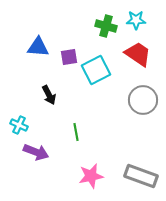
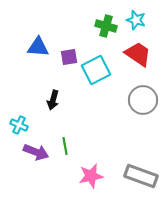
cyan star: rotated 18 degrees clockwise
black arrow: moved 4 px right, 5 px down; rotated 42 degrees clockwise
green line: moved 11 px left, 14 px down
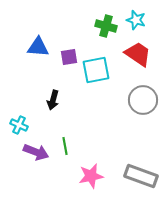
cyan square: rotated 16 degrees clockwise
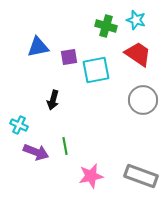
blue triangle: rotated 15 degrees counterclockwise
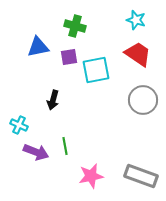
green cross: moved 31 px left
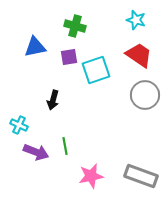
blue triangle: moved 3 px left
red trapezoid: moved 1 px right, 1 px down
cyan square: rotated 8 degrees counterclockwise
gray circle: moved 2 px right, 5 px up
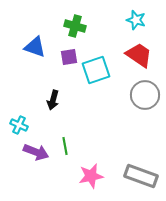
blue triangle: rotated 30 degrees clockwise
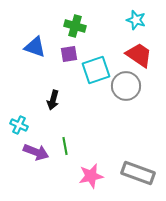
purple square: moved 3 px up
gray circle: moved 19 px left, 9 px up
gray rectangle: moved 3 px left, 3 px up
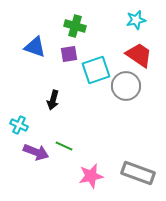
cyan star: rotated 30 degrees counterclockwise
green line: moved 1 px left; rotated 54 degrees counterclockwise
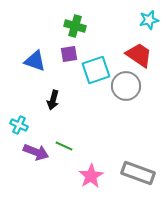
cyan star: moved 13 px right
blue triangle: moved 14 px down
pink star: rotated 20 degrees counterclockwise
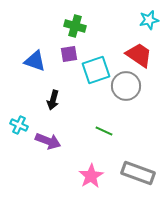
green line: moved 40 px right, 15 px up
purple arrow: moved 12 px right, 11 px up
